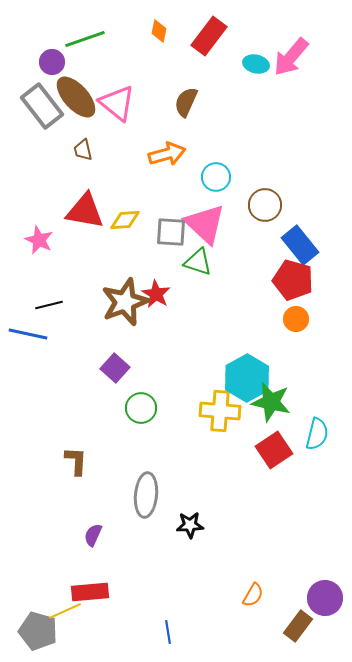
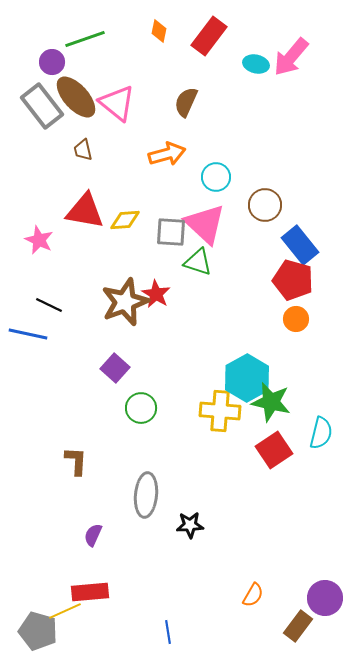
black line at (49, 305): rotated 40 degrees clockwise
cyan semicircle at (317, 434): moved 4 px right, 1 px up
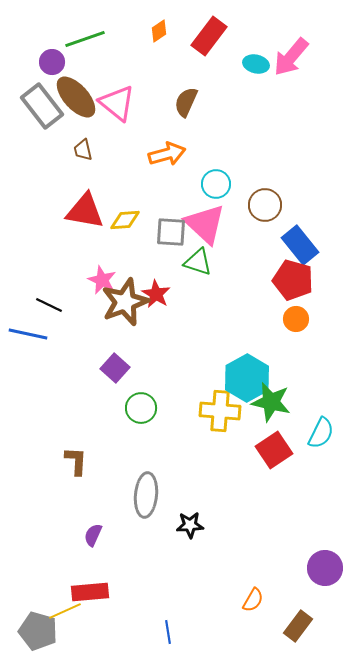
orange diamond at (159, 31): rotated 45 degrees clockwise
cyan circle at (216, 177): moved 7 px down
pink star at (39, 240): moved 63 px right, 40 px down
cyan semicircle at (321, 433): rotated 12 degrees clockwise
orange semicircle at (253, 595): moved 5 px down
purple circle at (325, 598): moved 30 px up
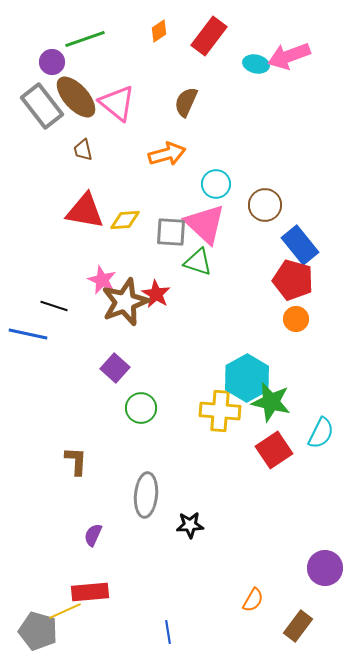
pink arrow at (291, 57): moved 2 px left, 1 px up; rotated 30 degrees clockwise
black line at (49, 305): moved 5 px right, 1 px down; rotated 8 degrees counterclockwise
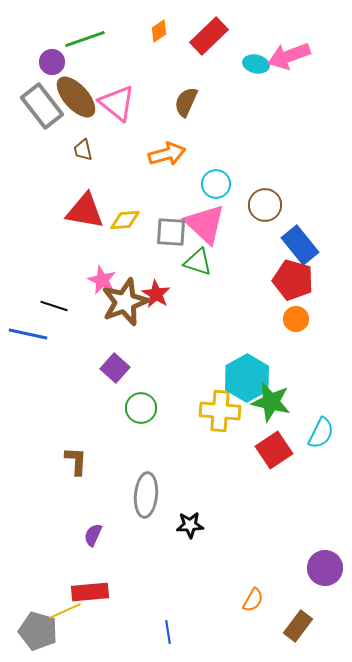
red rectangle at (209, 36): rotated 9 degrees clockwise
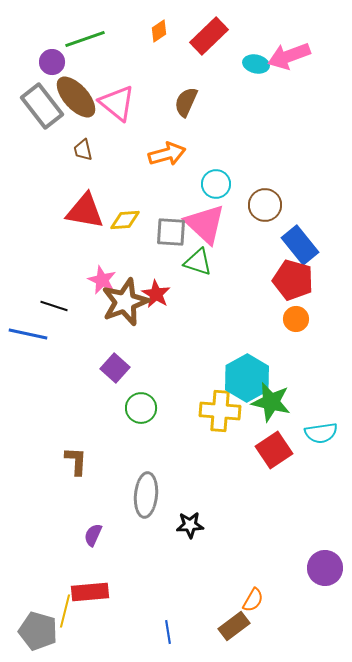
cyan semicircle at (321, 433): rotated 56 degrees clockwise
yellow line at (65, 611): rotated 52 degrees counterclockwise
brown rectangle at (298, 626): moved 64 px left; rotated 16 degrees clockwise
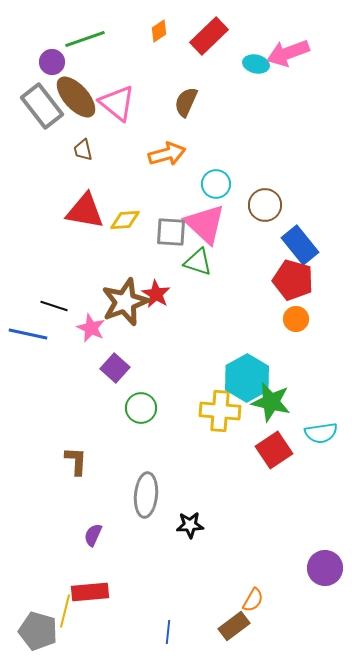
pink arrow at (289, 56): moved 1 px left, 3 px up
pink star at (102, 280): moved 11 px left, 48 px down
blue line at (168, 632): rotated 15 degrees clockwise
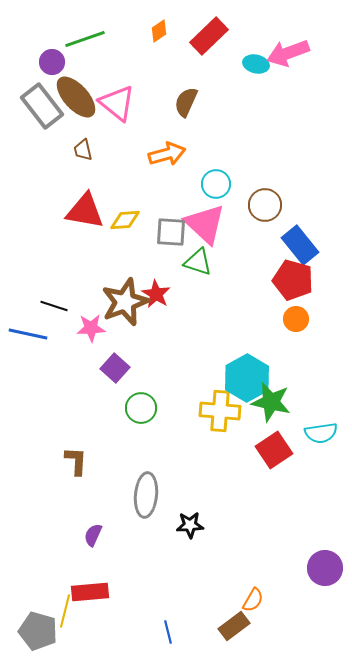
pink star at (91, 328): rotated 28 degrees counterclockwise
blue line at (168, 632): rotated 20 degrees counterclockwise
